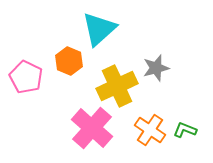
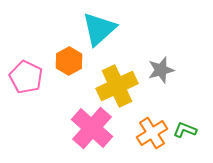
orange hexagon: rotated 8 degrees clockwise
gray star: moved 5 px right, 2 px down
orange cross: moved 2 px right, 3 px down; rotated 24 degrees clockwise
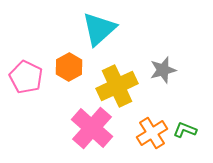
orange hexagon: moved 6 px down
gray star: moved 2 px right
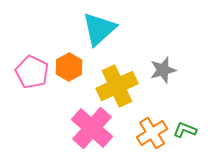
pink pentagon: moved 6 px right, 5 px up
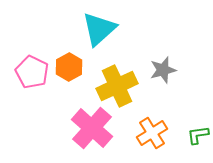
green L-shape: moved 13 px right, 5 px down; rotated 30 degrees counterclockwise
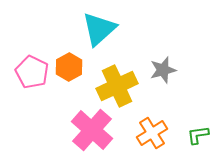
pink cross: moved 2 px down
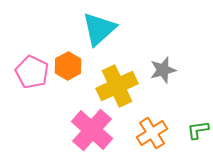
orange hexagon: moved 1 px left, 1 px up
green L-shape: moved 5 px up
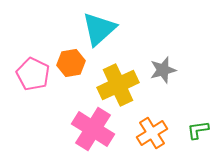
orange hexagon: moved 3 px right, 3 px up; rotated 20 degrees clockwise
pink pentagon: moved 1 px right, 2 px down
yellow cross: moved 1 px right, 1 px up
pink cross: moved 1 px right, 1 px up; rotated 9 degrees counterclockwise
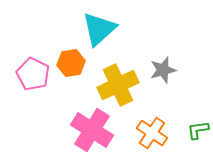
pink cross: moved 1 px left, 1 px down
orange cross: rotated 24 degrees counterclockwise
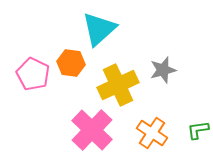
orange hexagon: rotated 16 degrees clockwise
pink cross: rotated 12 degrees clockwise
